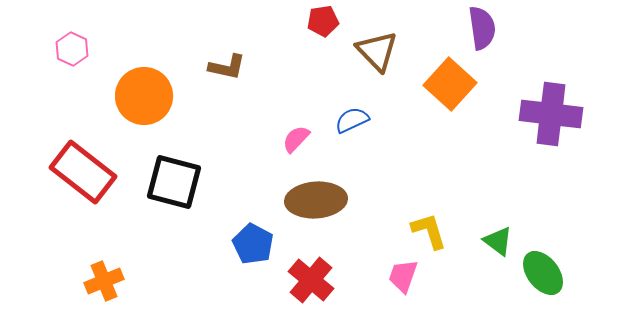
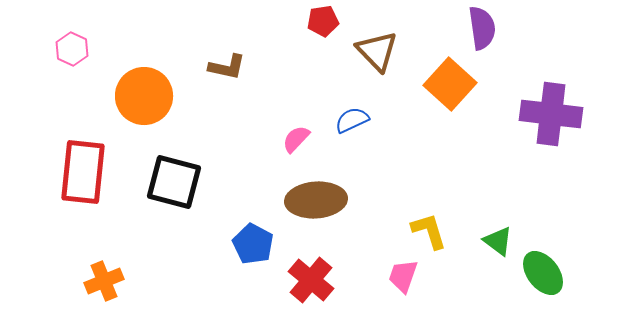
red rectangle: rotated 58 degrees clockwise
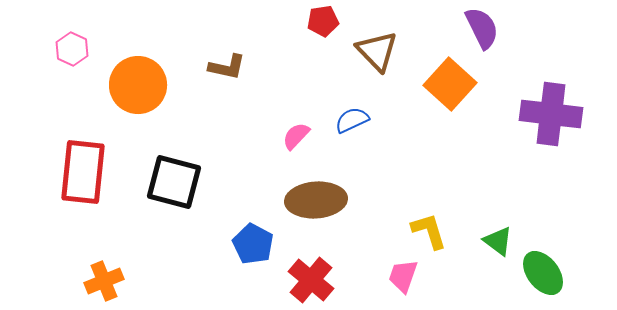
purple semicircle: rotated 18 degrees counterclockwise
orange circle: moved 6 px left, 11 px up
pink semicircle: moved 3 px up
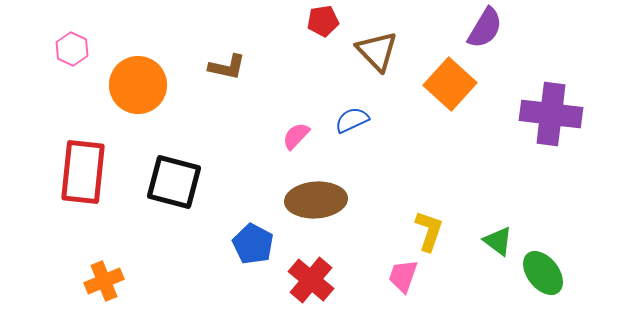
purple semicircle: moved 3 px right; rotated 57 degrees clockwise
yellow L-shape: rotated 36 degrees clockwise
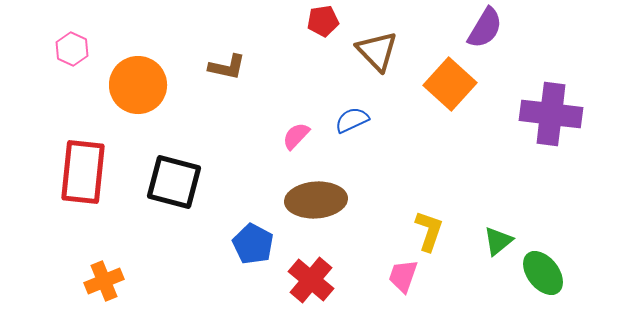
green triangle: rotated 44 degrees clockwise
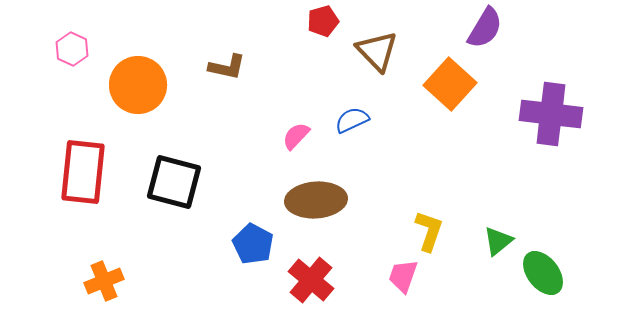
red pentagon: rotated 8 degrees counterclockwise
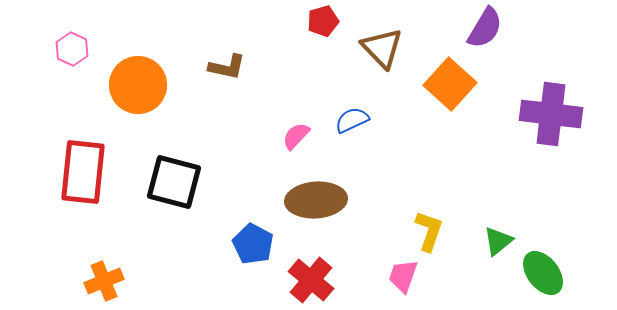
brown triangle: moved 5 px right, 3 px up
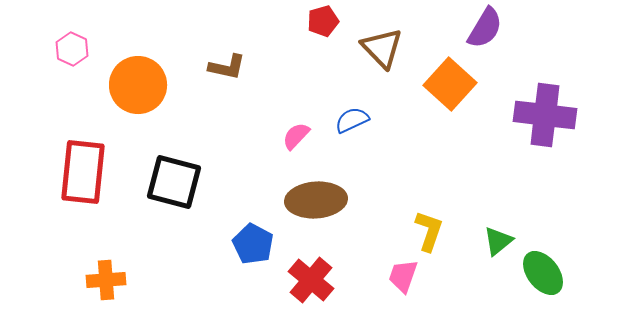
purple cross: moved 6 px left, 1 px down
orange cross: moved 2 px right, 1 px up; rotated 18 degrees clockwise
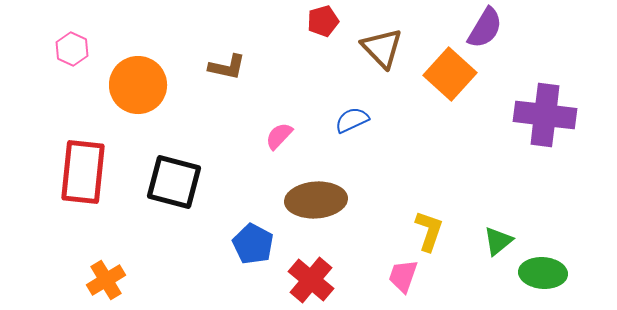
orange square: moved 10 px up
pink semicircle: moved 17 px left
green ellipse: rotated 48 degrees counterclockwise
orange cross: rotated 27 degrees counterclockwise
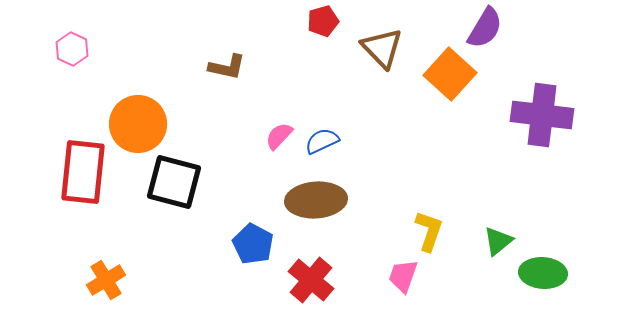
orange circle: moved 39 px down
purple cross: moved 3 px left
blue semicircle: moved 30 px left, 21 px down
